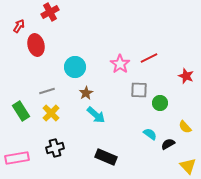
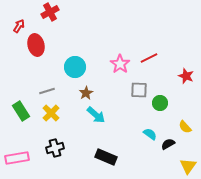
yellow triangle: rotated 18 degrees clockwise
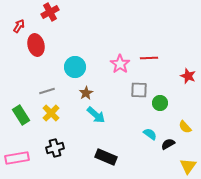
red line: rotated 24 degrees clockwise
red star: moved 2 px right
green rectangle: moved 4 px down
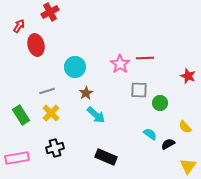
red line: moved 4 px left
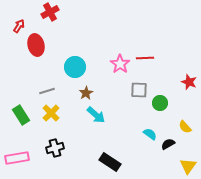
red star: moved 1 px right, 6 px down
black rectangle: moved 4 px right, 5 px down; rotated 10 degrees clockwise
